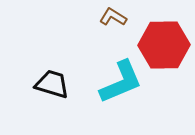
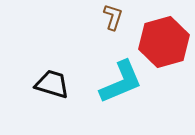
brown L-shape: rotated 76 degrees clockwise
red hexagon: moved 3 px up; rotated 15 degrees counterclockwise
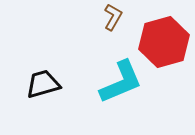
brown L-shape: rotated 12 degrees clockwise
black trapezoid: moved 9 px left; rotated 33 degrees counterclockwise
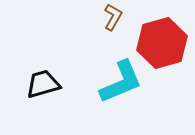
red hexagon: moved 2 px left, 1 px down
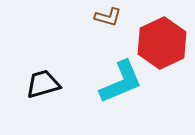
brown L-shape: moved 5 px left; rotated 76 degrees clockwise
red hexagon: rotated 9 degrees counterclockwise
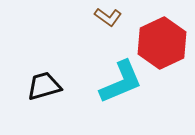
brown L-shape: rotated 20 degrees clockwise
black trapezoid: moved 1 px right, 2 px down
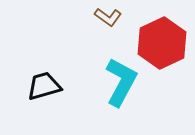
cyan L-shape: rotated 39 degrees counterclockwise
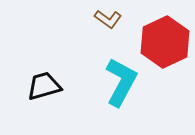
brown L-shape: moved 2 px down
red hexagon: moved 3 px right, 1 px up
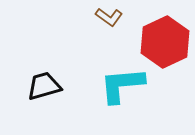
brown L-shape: moved 1 px right, 2 px up
cyan L-shape: moved 1 px right, 3 px down; rotated 123 degrees counterclockwise
